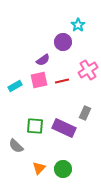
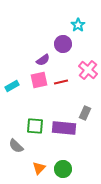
purple circle: moved 2 px down
pink cross: rotated 18 degrees counterclockwise
red line: moved 1 px left, 1 px down
cyan rectangle: moved 3 px left
purple rectangle: rotated 20 degrees counterclockwise
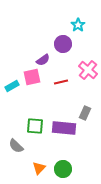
pink square: moved 7 px left, 3 px up
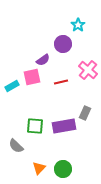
purple rectangle: moved 2 px up; rotated 15 degrees counterclockwise
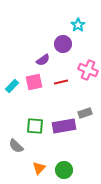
pink cross: rotated 18 degrees counterclockwise
pink square: moved 2 px right, 5 px down
cyan rectangle: rotated 16 degrees counterclockwise
gray rectangle: rotated 48 degrees clockwise
green circle: moved 1 px right, 1 px down
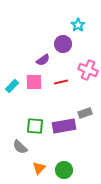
pink square: rotated 12 degrees clockwise
gray semicircle: moved 4 px right, 1 px down
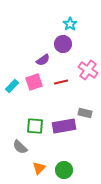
cyan star: moved 8 px left, 1 px up
pink cross: rotated 12 degrees clockwise
pink square: rotated 18 degrees counterclockwise
gray rectangle: rotated 32 degrees clockwise
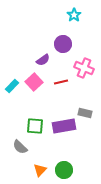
cyan star: moved 4 px right, 9 px up
pink cross: moved 4 px left, 2 px up; rotated 12 degrees counterclockwise
pink square: rotated 24 degrees counterclockwise
orange triangle: moved 1 px right, 2 px down
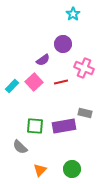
cyan star: moved 1 px left, 1 px up
green circle: moved 8 px right, 1 px up
